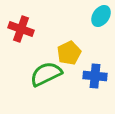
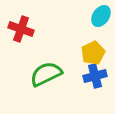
yellow pentagon: moved 24 px right
blue cross: rotated 20 degrees counterclockwise
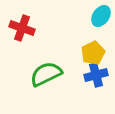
red cross: moved 1 px right, 1 px up
blue cross: moved 1 px right, 1 px up
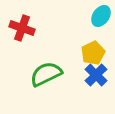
blue cross: rotated 30 degrees counterclockwise
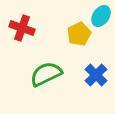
yellow pentagon: moved 14 px left, 19 px up
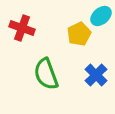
cyan ellipse: rotated 15 degrees clockwise
green semicircle: rotated 84 degrees counterclockwise
